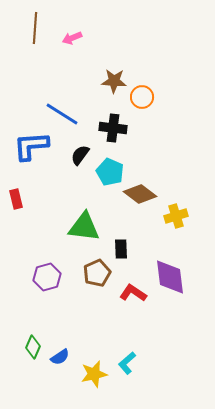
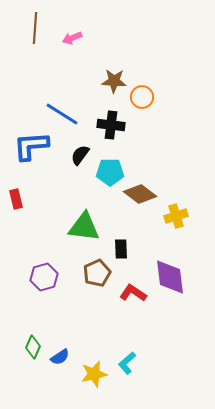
black cross: moved 2 px left, 3 px up
cyan pentagon: rotated 24 degrees counterclockwise
purple hexagon: moved 3 px left
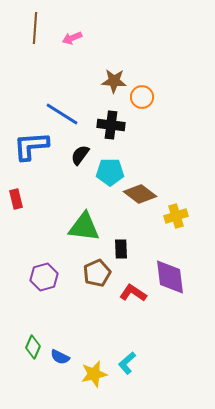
blue semicircle: rotated 60 degrees clockwise
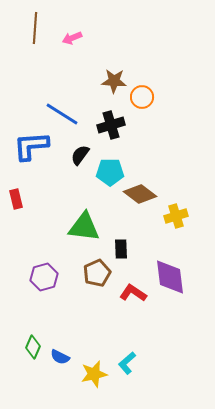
black cross: rotated 24 degrees counterclockwise
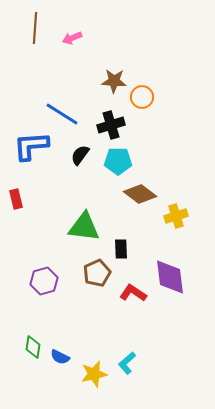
cyan pentagon: moved 8 px right, 11 px up
purple hexagon: moved 4 px down
green diamond: rotated 15 degrees counterclockwise
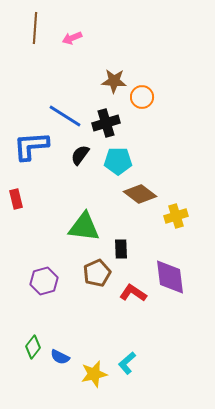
blue line: moved 3 px right, 2 px down
black cross: moved 5 px left, 2 px up
green diamond: rotated 30 degrees clockwise
